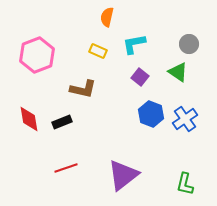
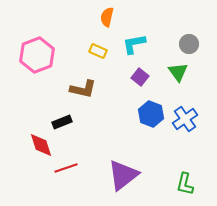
green triangle: rotated 20 degrees clockwise
red diamond: moved 12 px right, 26 px down; rotated 8 degrees counterclockwise
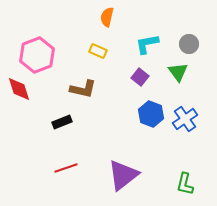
cyan L-shape: moved 13 px right
red diamond: moved 22 px left, 56 px up
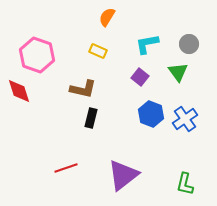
orange semicircle: rotated 18 degrees clockwise
pink hexagon: rotated 20 degrees counterclockwise
red diamond: moved 2 px down
black rectangle: moved 29 px right, 4 px up; rotated 54 degrees counterclockwise
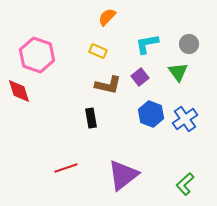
orange semicircle: rotated 12 degrees clockwise
purple square: rotated 12 degrees clockwise
brown L-shape: moved 25 px right, 4 px up
black rectangle: rotated 24 degrees counterclockwise
green L-shape: rotated 35 degrees clockwise
